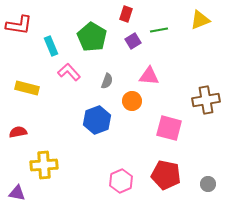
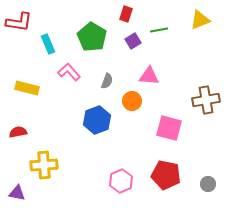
red L-shape: moved 3 px up
cyan rectangle: moved 3 px left, 2 px up
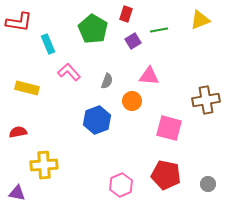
green pentagon: moved 1 px right, 8 px up
pink hexagon: moved 4 px down
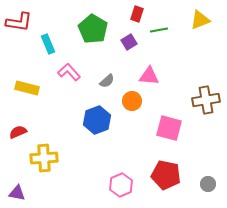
red rectangle: moved 11 px right
purple square: moved 4 px left, 1 px down
gray semicircle: rotated 28 degrees clockwise
red semicircle: rotated 12 degrees counterclockwise
yellow cross: moved 7 px up
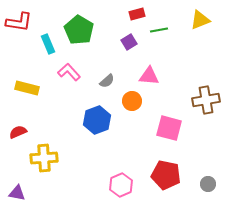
red rectangle: rotated 56 degrees clockwise
green pentagon: moved 14 px left, 1 px down
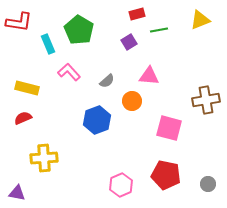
red semicircle: moved 5 px right, 14 px up
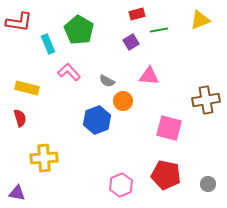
purple square: moved 2 px right
gray semicircle: rotated 70 degrees clockwise
orange circle: moved 9 px left
red semicircle: moved 3 px left; rotated 96 degrees clockwise
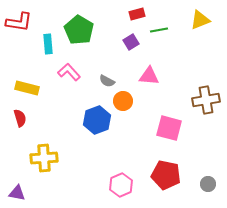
cyan rectangle: rotated 18 degrees clockwise
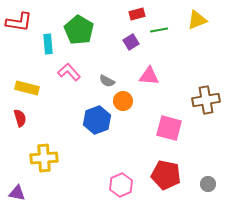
yellow triangle: moved 3 px left
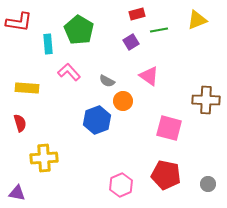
pink triangle: rotated 30 degrees clockwise
yellow rectangle: rotated 10 degrees counterclockwise
brown cross: rotated 12 degrees clockwise
red semicircle: moved 5 px down
